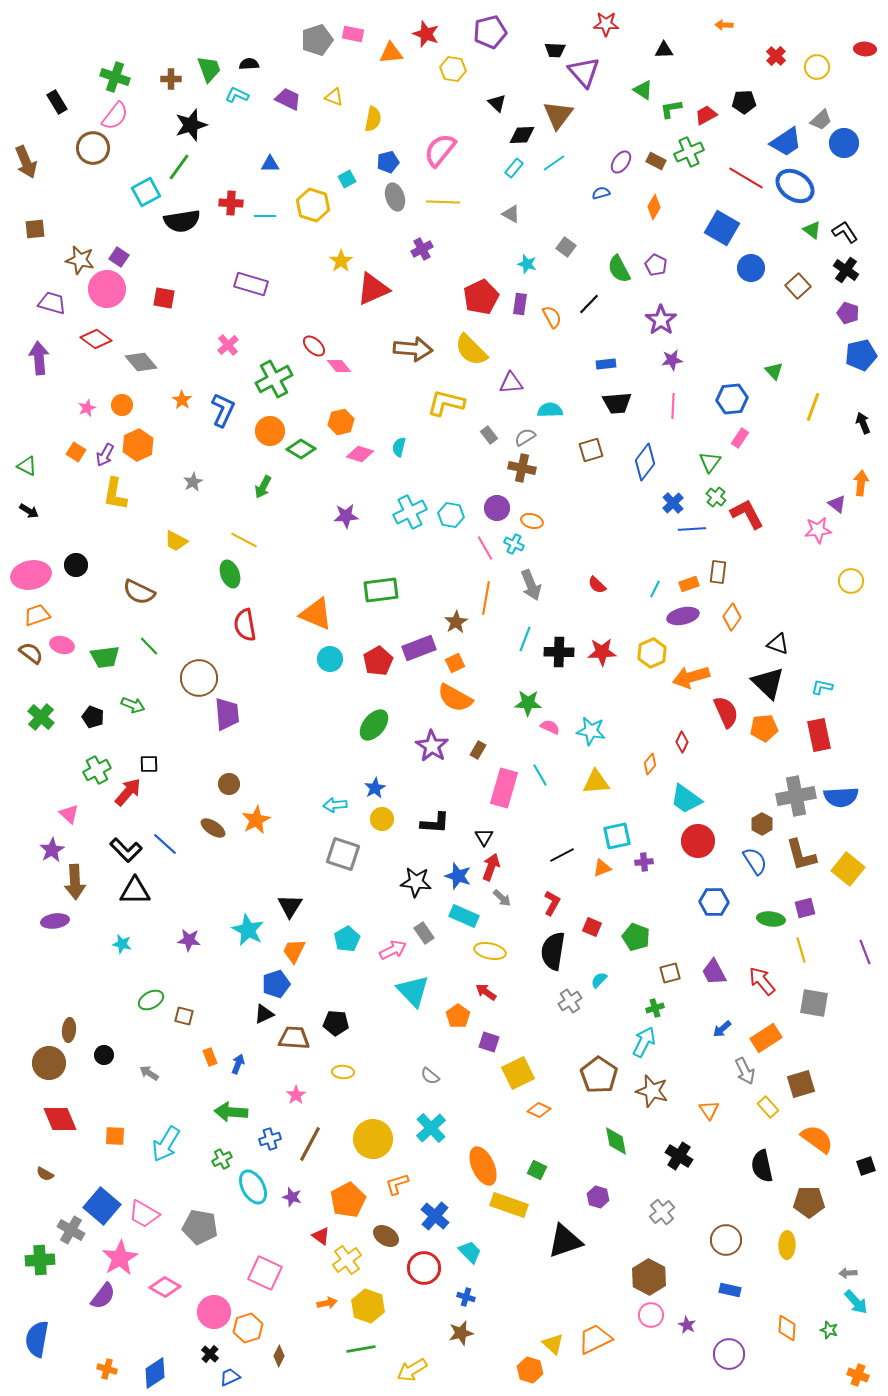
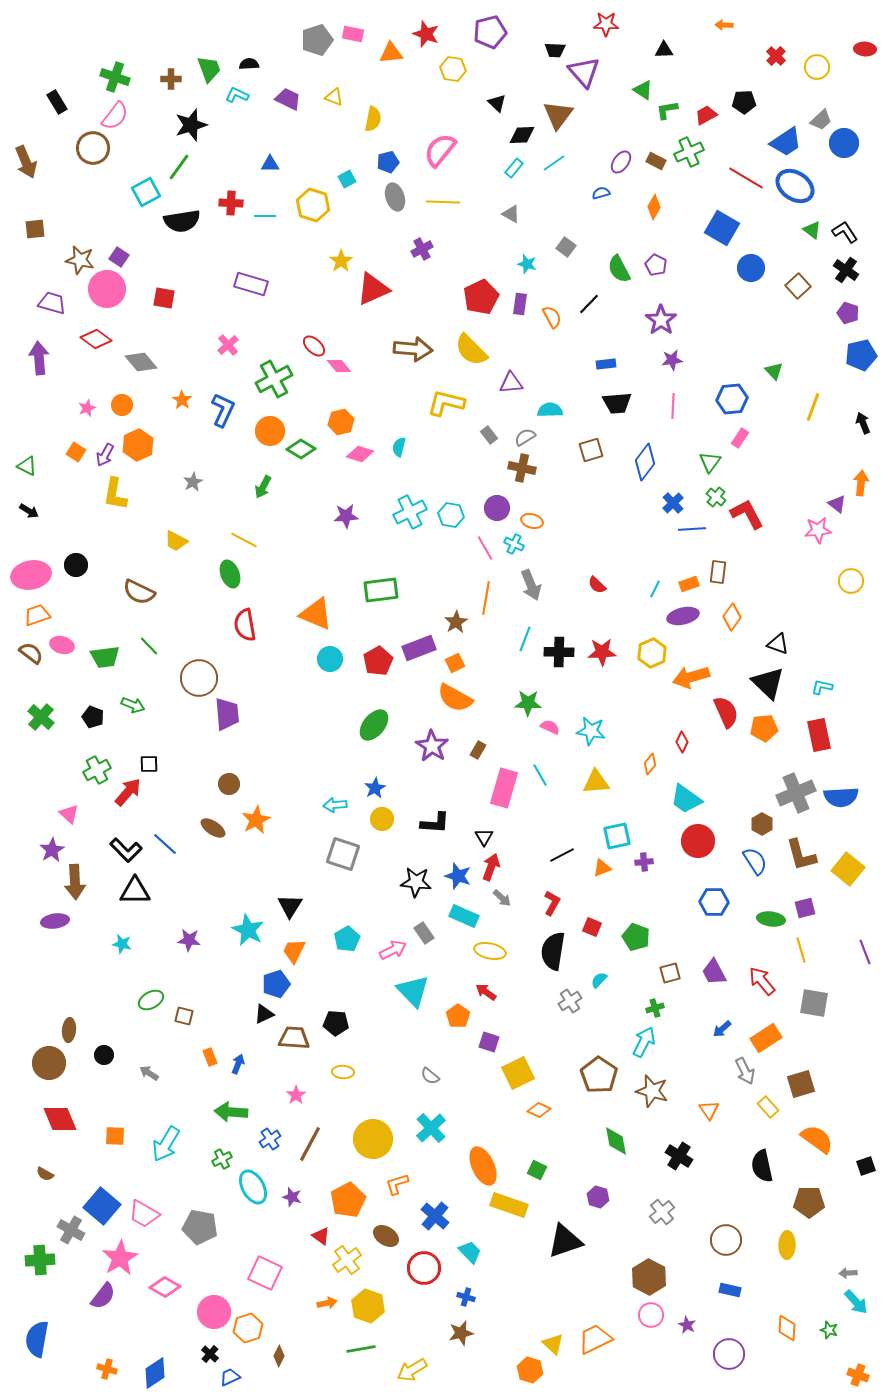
green L-shape at (671, 109): moved 4 px left, 1 px down
gray cross at (796, 796): moved 3 px up; rotated 12 degrees counterclockwise
blue cross at (270, 1139): rotated 15 degrees counterclockwise
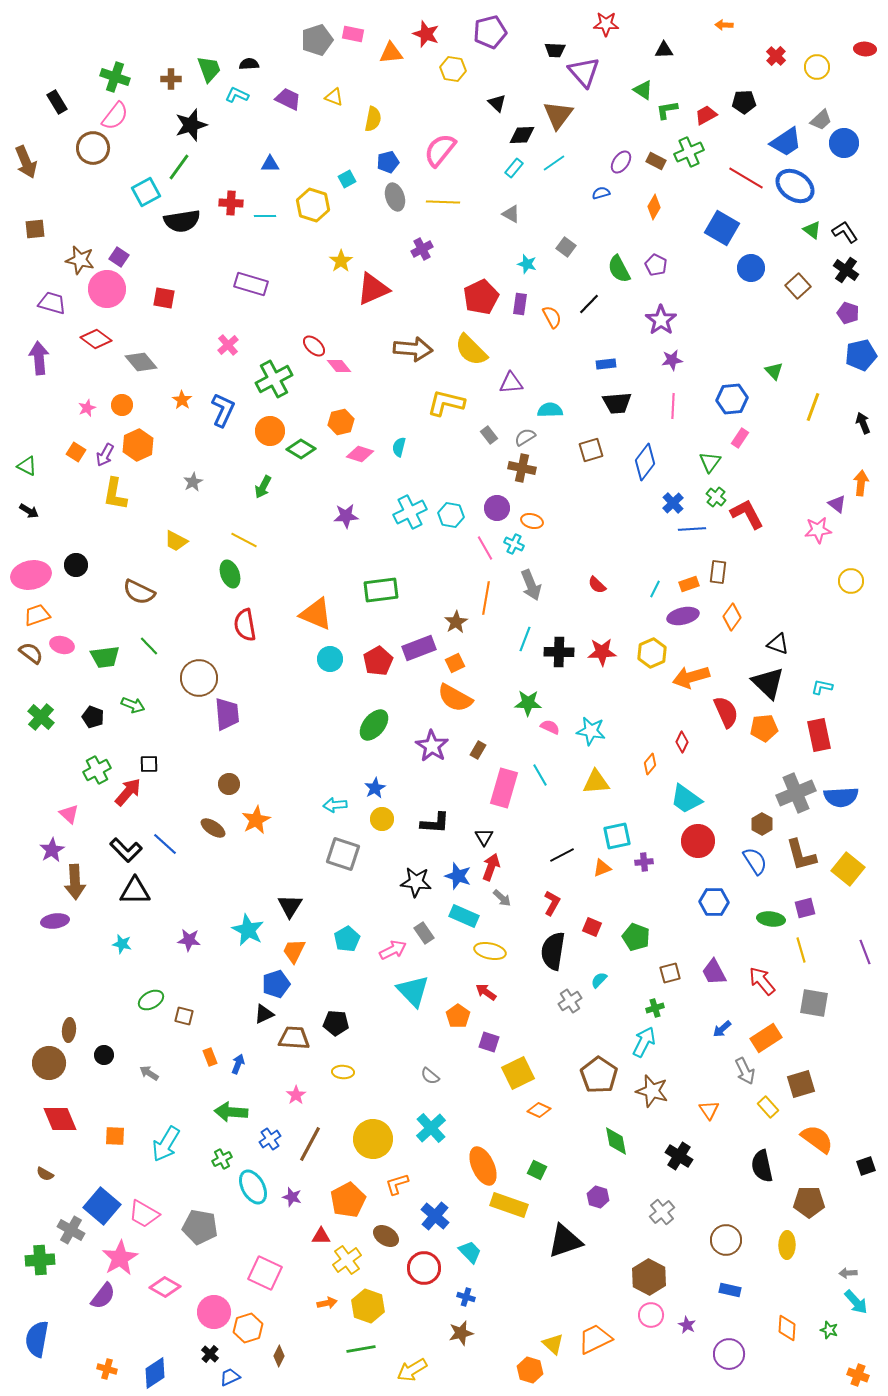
red triangle at (321, 1236): rotated 36 degrees counterclockwise
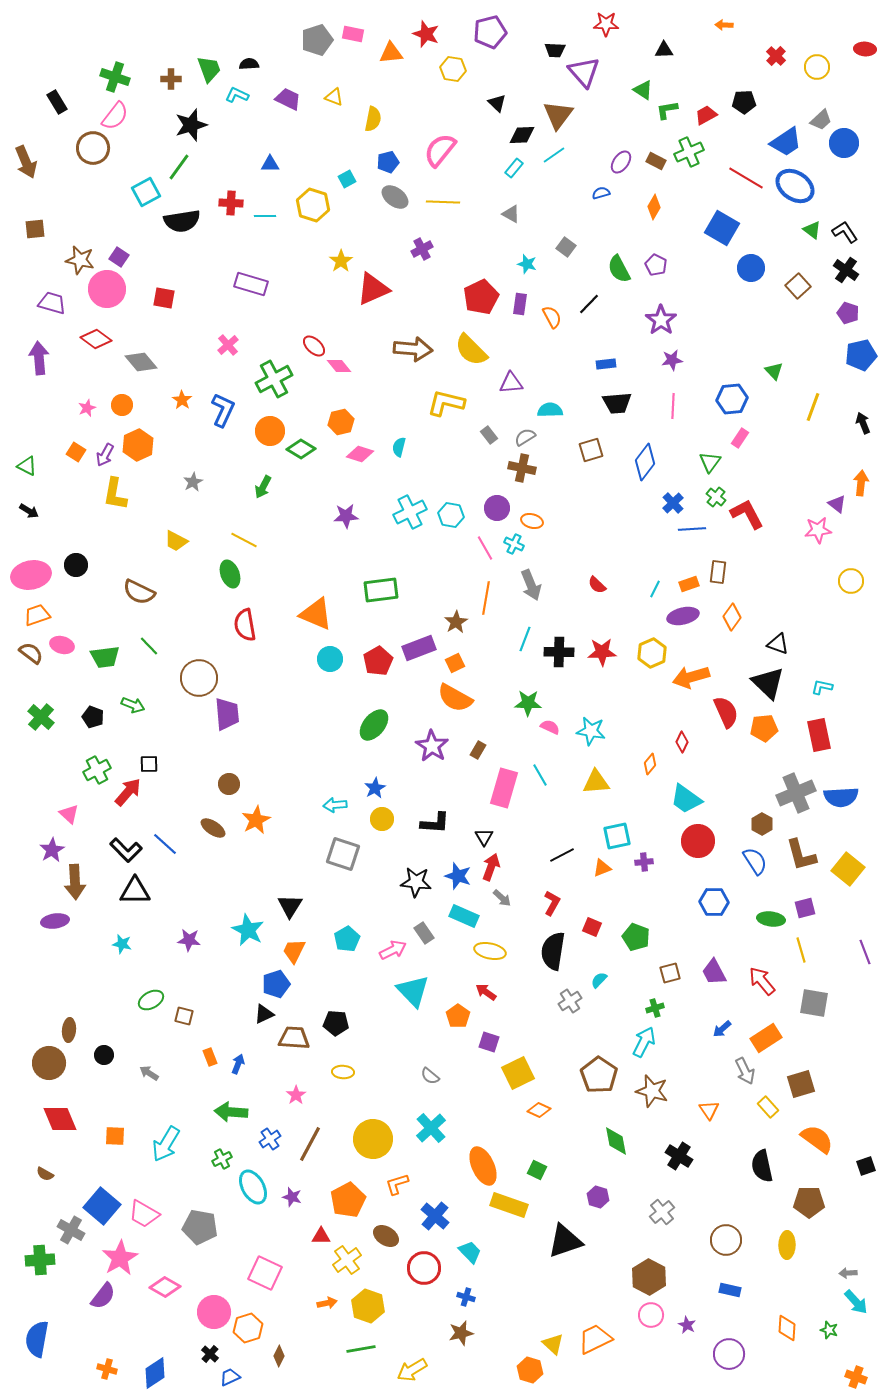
cyan line at (554, 163): moved 8 px up
gray ellipse at (395, 197): rotated 36 degrees counterclockwise
orange cross at (858, 1375): moved 2 px left, 2 px down
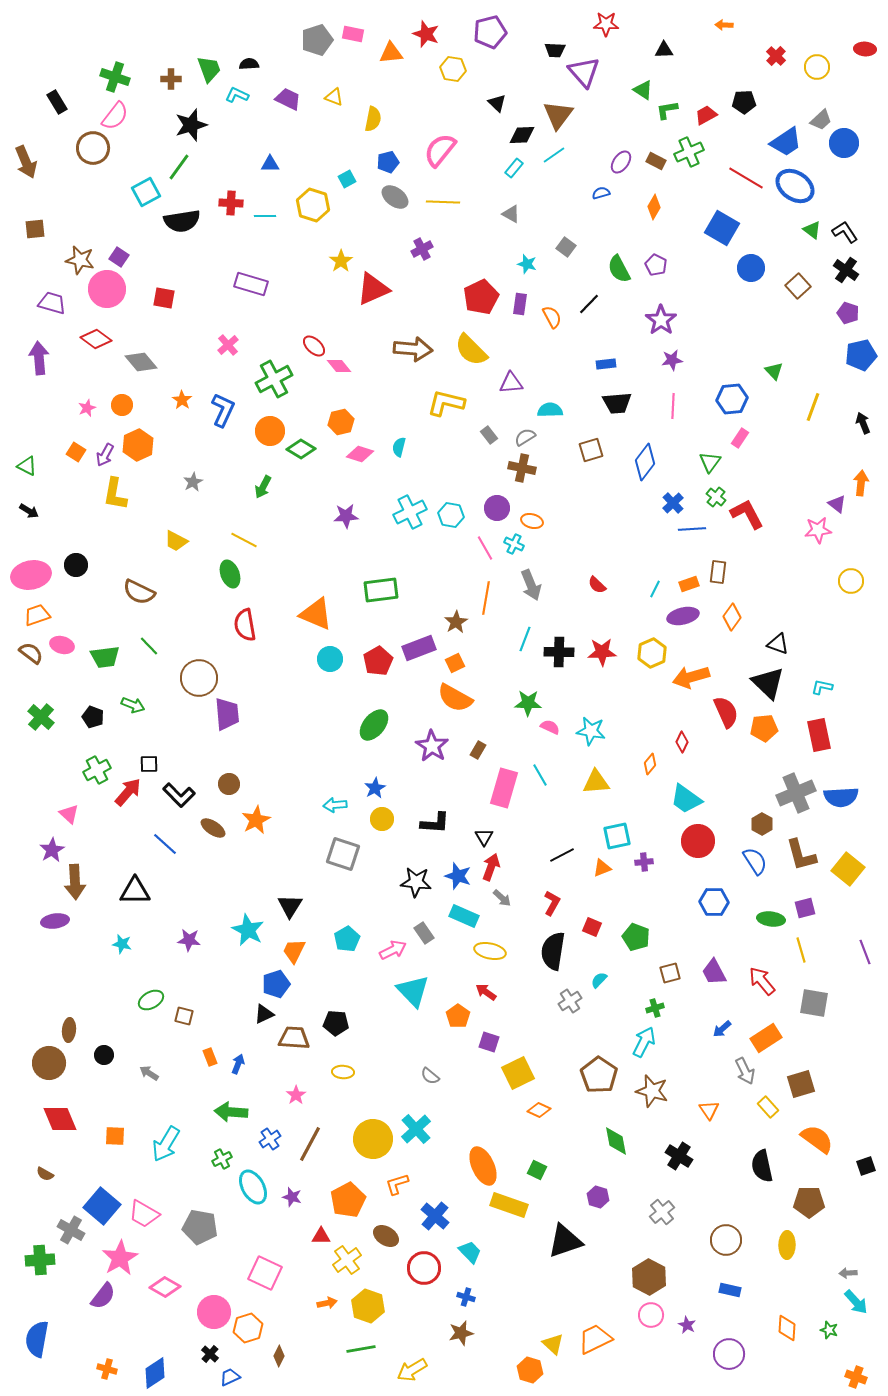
black L-shape at (126, 850): moved 53 px right, 55 px up
cyan cross at (431, 1128): moved 15 px left, 1 px down
